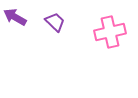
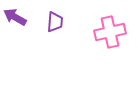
purple trapezoid: rotated 50 degrees clockwise
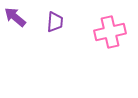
purple arrow: rotated 10 degrees clockwise
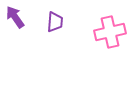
purple arrow: rotated 15 degrees clockwise
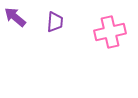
purple arrow: rotated 15 degrees counterclockwise
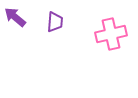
pink cross: moved 1 px right, 2 px down
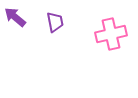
purple trapezoid: rotated 15 degrees counterclockwise
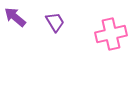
purple trapezoid: rotated 20 degrees counterclockwise
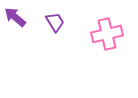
pink cross: moved 4 px left
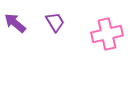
purple arrow: moved 6 px down
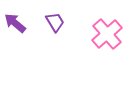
pink cross: rotated 28 degrees counterclockwise
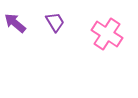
pink cross: rotated 16 degrees counterclockwise
